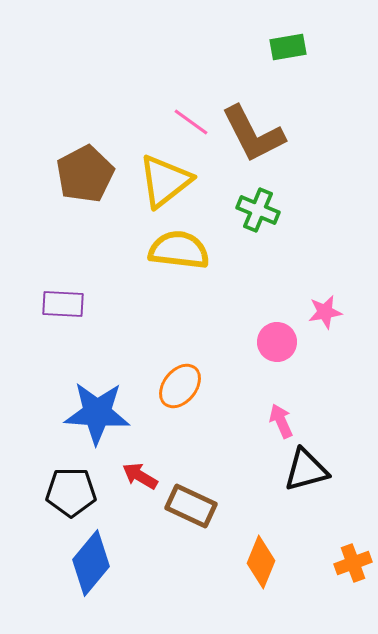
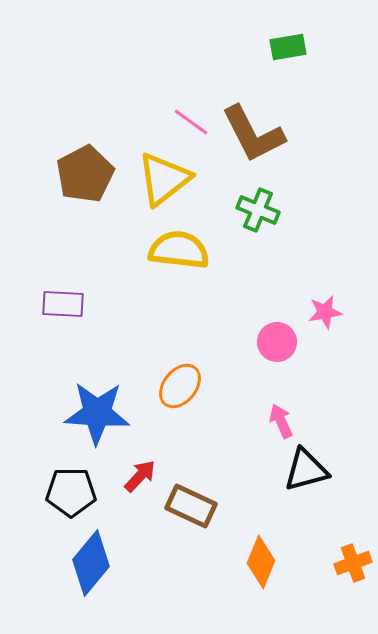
yellow triangle: moved 1 px left, 2 px up
red arrow: rotated 102 degrees clockwise
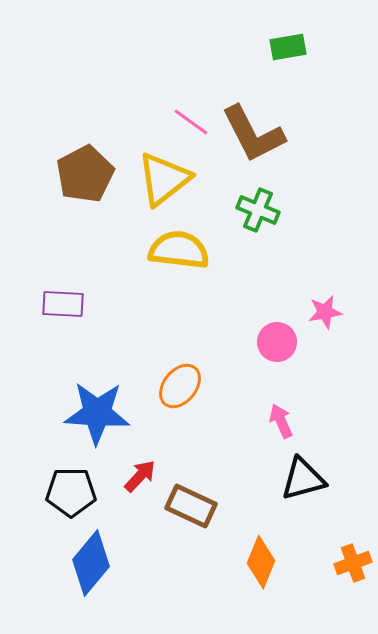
black triangle: moved 3 px left, 9 px down
